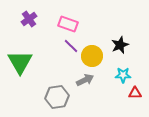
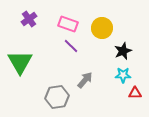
black star: moved 3 px right, 6 px down
yellow circle: moved 10 px right, 28 px up
gray arrow: rotated 24 degrees counterclockwise
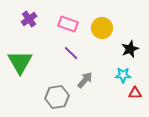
purple line: moved 7 px down
black star: moved 7 px right, 2 px up
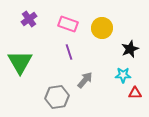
purple line: moved 2 px left, 1 px up; rotated 28 degrees clockwise
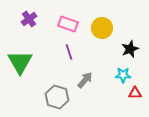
gray hexagon: rotated 25 degrees clockwise
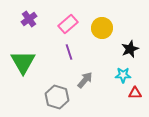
pink rectangle: rotated 60 degrees counterclockwise
green triangle: moved 3 px right
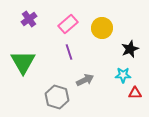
gray arrow: rotated 24 degrees clockwise
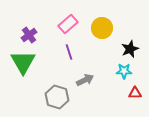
purple cross: moved 16 px down
cyan star: moved 1 px right, 4 px up
